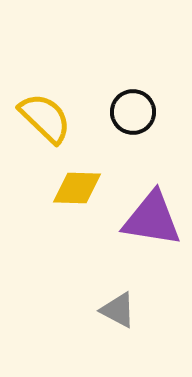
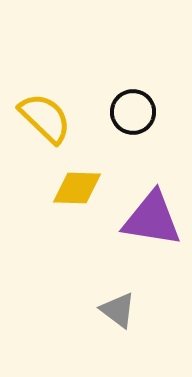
gray triangle: rotated 9 degrees clockwise
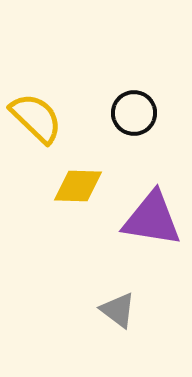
black circle: moved 1 px right, 1 px down
yellow semicircle: moved 9 px left
yellow diamond: moved 1 px right, 2 px up
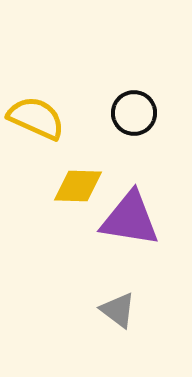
yellow semicircle: rotated 20 degrees counterclockwise
purple triangle: moved 22 px left
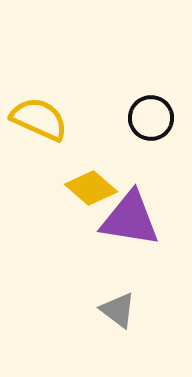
black circle: moved 17 px right, 5 px down
yellow semicircle: moved 3 px right, 1 px down
yellow diamond: moved 13 px right, 2 px down; rotated 39 degrees clockwise
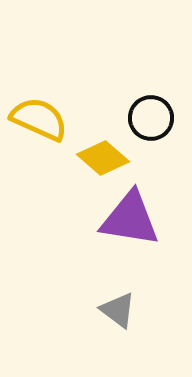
yellow diamond: moved 12 px right, 30 px up
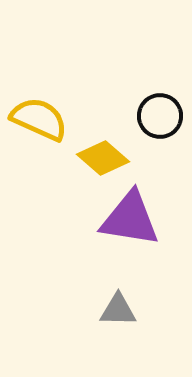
black circle: moved 9 px right, 2 px up
gray triangle: rotated 36 degrees counterclockwise
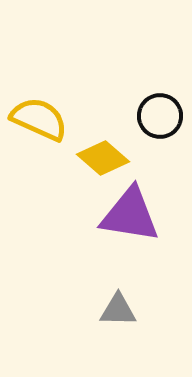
purple triangle: moved 4 px up
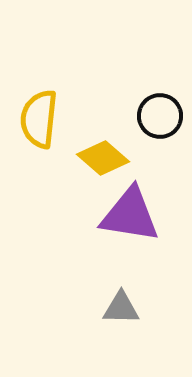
yellow semicircle: rotated 108 degrees counterclockwise
gray triangle: moved 3 px right, 2 px up
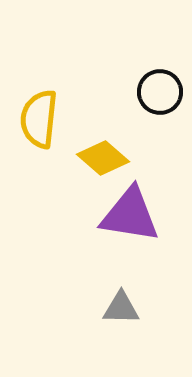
black circle: moved 24 px up
